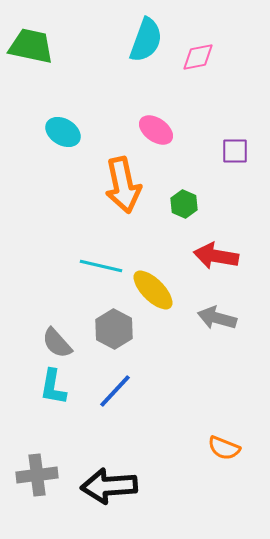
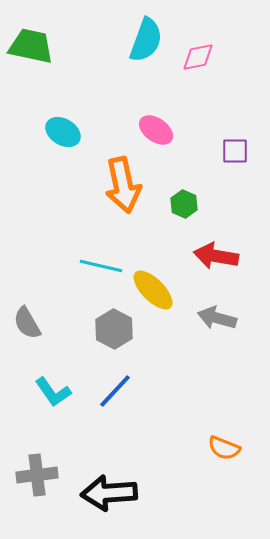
gray semicircle: moved 30 px left, 20 px up; rotated 12 degrees clockwise
cyan L-shape: moved 5 px down; rotated 45 degrees counterclockwise
black arrow: moved 7 px down
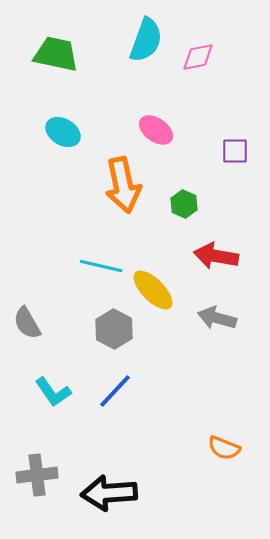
green trapezoid: moved 25 px right, 8 px down
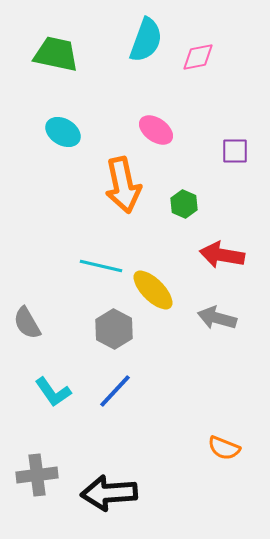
red arrow: moved 6 px right, 1 px up
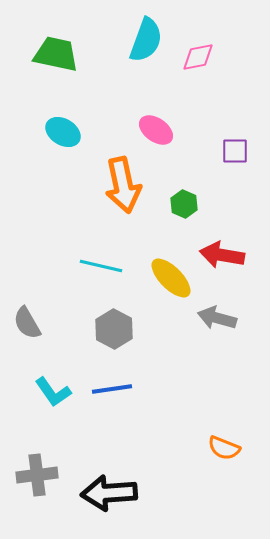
yellow ellipse: moved 18 px right, 12 px up
blue line: moved 3 px left, 2 px up; rotated 39 degrees clockwise
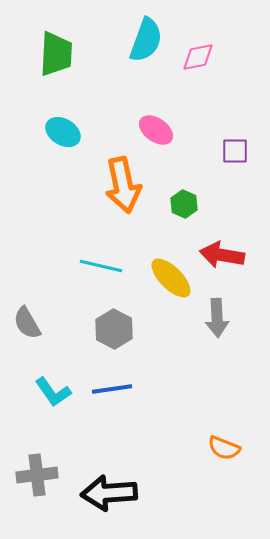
green trapezoid: rotated 81 degrees clockwise
gray arrow: rotated 108 degrees counterclockwise
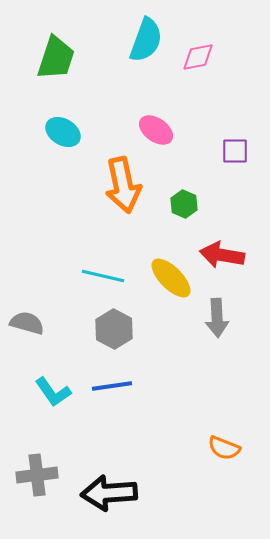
green trapezoid: moved 4 px down; rotated 15 degrees clockwise
cyan line: moved 2 px right, 10 px down
gray semicircle: rotated 136 degrees clockwise
blue line: moved 3 px up
